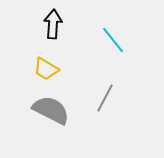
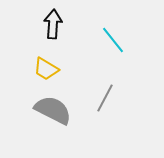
gray semicircle: moved 2 px right
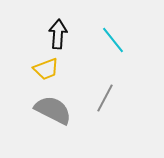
black arrow: moved 5 px right, 10 px down
yellow trapezoid: rotated 52 degrees counterclockwise
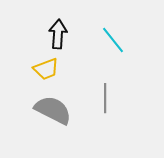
gray line: rotated 28 degrees counterclockwise
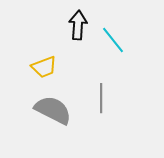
black arrow: moved 20 px right, 9 px up
yellow trapezoid: moved 2 px left, 2 px up
gray line: moved 4 px left
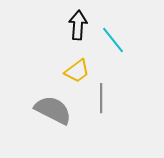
yellow trapezoid: moved 33 px right, 4 px down; rotated 16 degrees counterclockwise
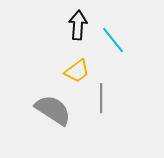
gray semicircle: rotated 6 degrees clockwise
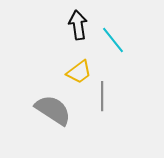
black arrow: rotated 12 degrees counterclockwise
yellow trapezoid: moved 2 px right, 1 px down
gray line: moved 1 px right, 2 px up
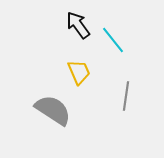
black arrow: rotated 28 degrees counterclockwise
yellow trapezoid: rotated 76 degrees counterclockwise
gray line: moved 24 px right; rotated 8 degrees clockwise
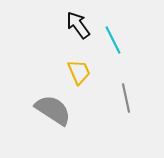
cyan line: rotated 12 degrees clockwise
gray line: moved 2 px down; rotated 20 degrees counterclockwise
